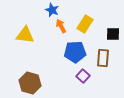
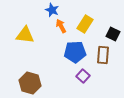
black square: rotated 24 degrees clockwise
brown rectangle: moved 3 px up
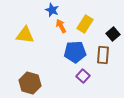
black square: rotated 24 degrees clockwise
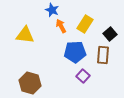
black square: moved 3 px left
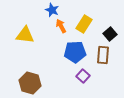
yellow rectangle: moved 1 px left
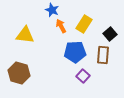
brown hexagon: moved 11 px left, 10 px up
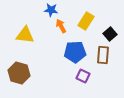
blue star: moved 1 px left; rotated 16 degrees counterclockwise
yellow rectangle: moved 2 px right, 3 px up
purple square: rotated 16 degrees counterclockwise
